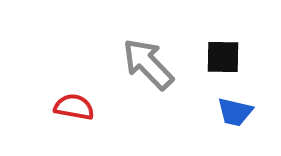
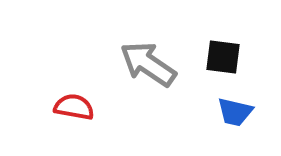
black square: rotated 6 degrees clockwise
gray arrow: rotated 12 degrees counterclockwise
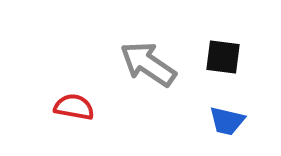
blue trapezoid: moved 8 px left, 9 px down
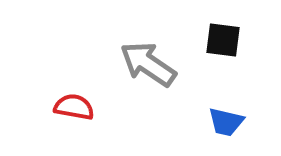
black square: moved 17 px up
blue trapezoid: moved 1 px left, 1 px down
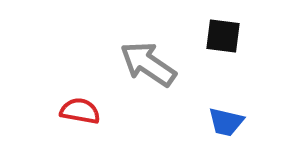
black square: moved 4 px up
red semicircle: moved 6 px right, 4 px down
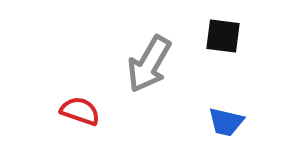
gray arrow: moved 1 px right; rotated 94 degrees counterclockwise
red semicircle: rotated 9 degrees clockwise
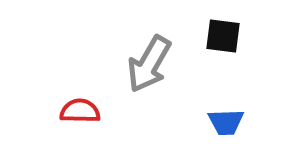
red semicircle: rotated 18 degrees counterclockwise
blue trapezoid: rotated 15 degrees counterclockwise
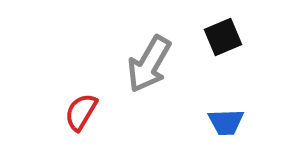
black square: moved 1 px down; rotated 30 degrees counterclockwise
red semicircle: moved 1 px right, 1 px down; rotated 60 degrees counterclockwise
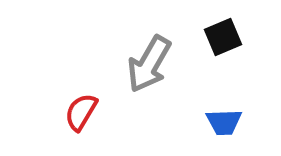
blue trapezoid: moved 2 px left
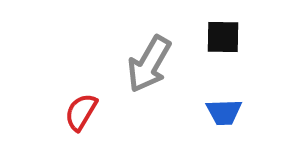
black square: rotated 24 degrees clockwise
blue trapezoid: moved 10 px up
